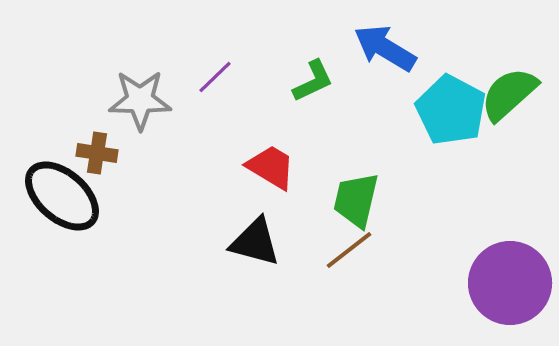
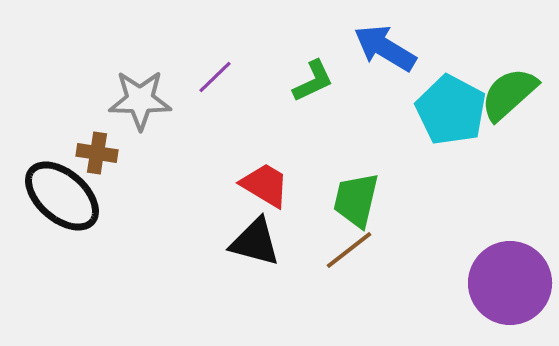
red trapezoid: moved 6 px left, 18 px down
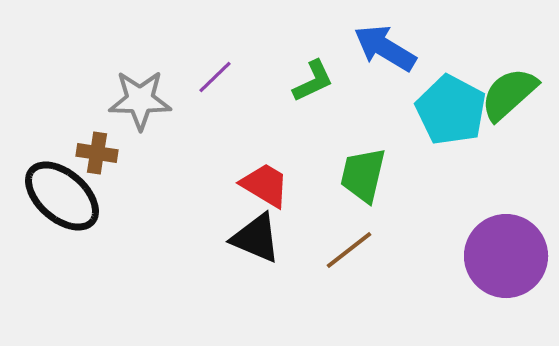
green trapezoid: moved 7 px right, 25 px up
black triangle: moved 1 px right, 4 px up; rotated 8 degrees clockwise
purple circle: moved 4 px left, 27 px up
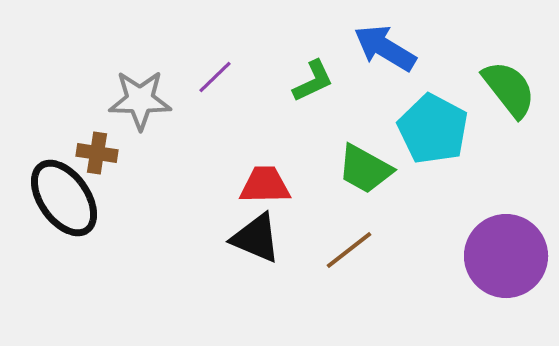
green semicircle: moved 5 px up; rotated 94 degrees clockwise
cyan pentagon: moved 18 px left, 19 px down
green trapezoid: moved 2 px right, 6 px up; rotated 74 degrees counterclockwise
red trapezoid: rotated 32 degrees counterclockwise
black ellipse: moved 2 px right, 2 px down; rotated 14 degrees clockwise
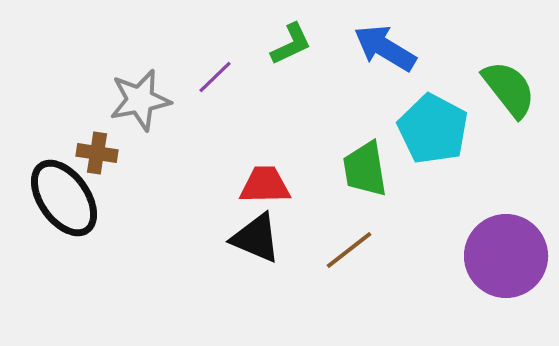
green L-shape: moved 22 px left, 37 px up
gray star: rotated 12 degrees counterclockwise
green trapezoid: rotated 52 degrees clockwise
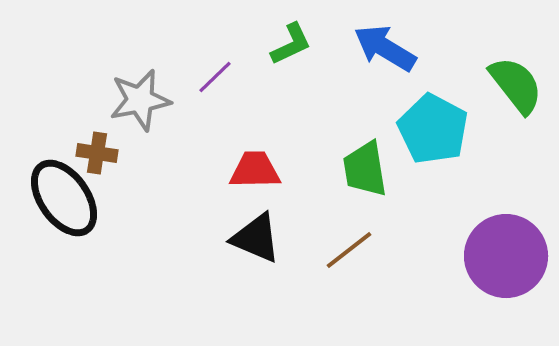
green semicircle: moved 7 px right, 4 px up
red trapezoid: moved 10 px left, 15 px up
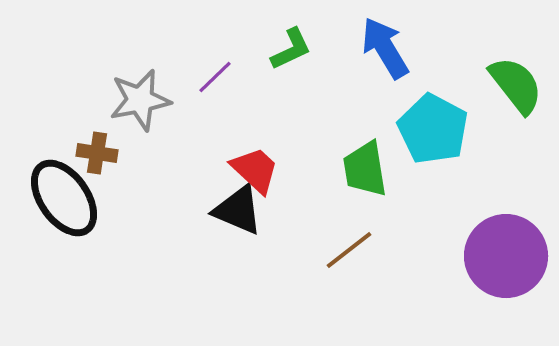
green L-shape: moved 5 px down
blue arrow: rotated 28 degrees clockwise
red trapezoid: rotated 44 degrees clockwise
black triangle: moved 18 px left, 28 px up
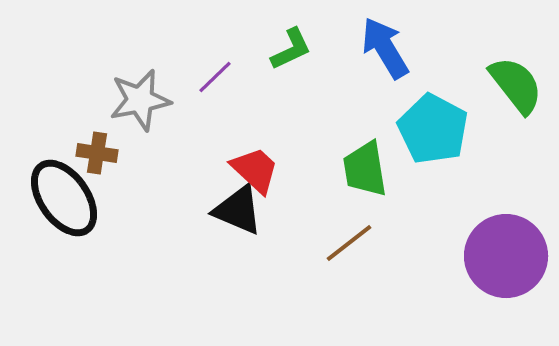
brown line: moved 7 px up
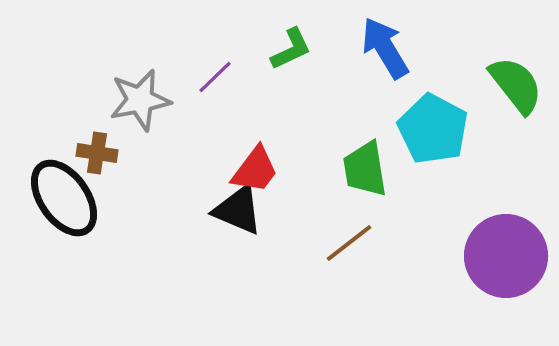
red trapezoid: rotated 84 degrees clockwise
